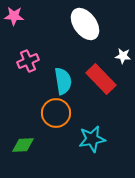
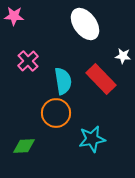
pink cross: rotated 20 degrees counterclockwise
green diamond: moved 1 px right, 1 px down
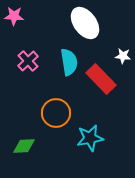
white ellipse: moved 1 px up
cyan semicircle: moved 6 px right, 19 px up
cyan star: moved 2 px left, 1 px up
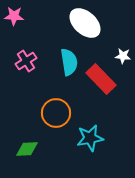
white ellipse: rotated 12 degrees counterclockwise
pink cross: moved 2 px left; rotated 10 degrees clockwise
green diamond: moved 3 px right, 3 px down
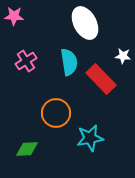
white ellipse: rotated 20 degrees clockwise
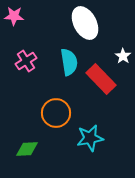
white star: rotated 28 degrees clockwise
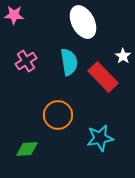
pink star: moved 1 px up
white ellipse: moved 2 px left, 1 px up
red rectangle: moved 2 px right, 2 px up
orange circle: moved 2 px right, 2 px down
cyan star: moved 10 px right
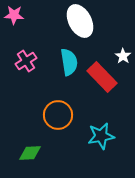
white ellipse: moved 3 px left, 1 px up
red rectangle: moved 1 px left
cyan star: moved 1 px right, 2 px up
green diamond: moved 3 px right, 4 px down
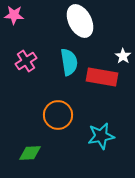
red rectangle: rotated 36 degrees counterclockwise
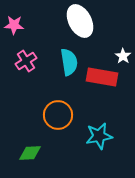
pink star: moved 10 px down
cyan star: moved 2 px left
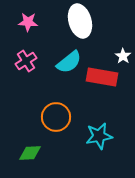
white ellipse: rotated 12 degrees clockwise
pink star: moved 14 px right, 3 px up
cyan semicircle: rotated 60 degrees clockwise
orange circle: moved 2 px left, 2 px down
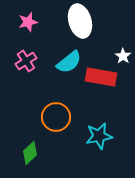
pink star: rotated 18 degrees counterclockwise
red rectangle: moved 1 px left
green diamond: rotated 40 degrees counterclockwise
